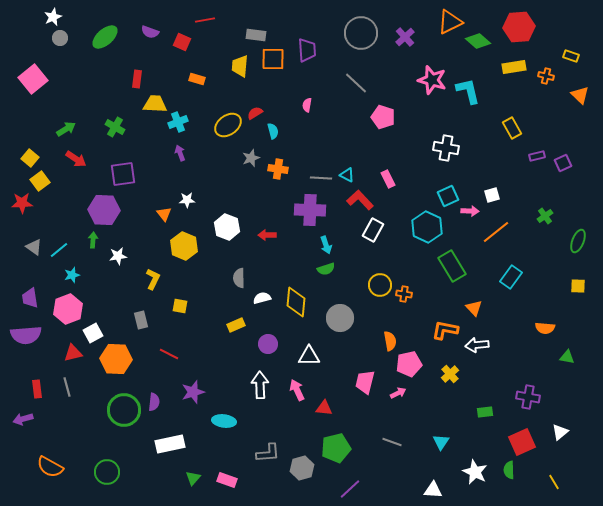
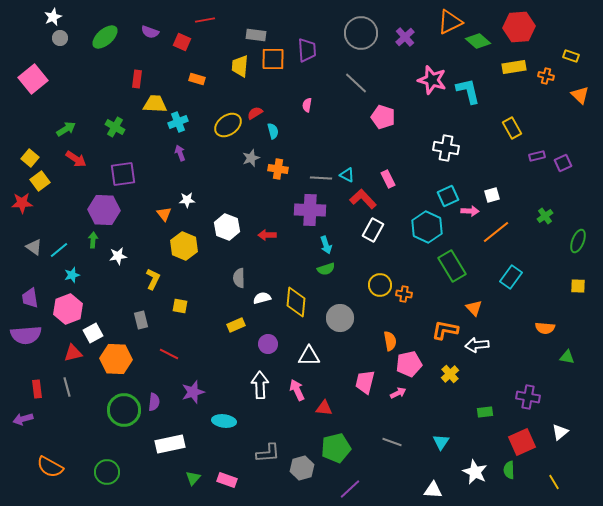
red L-shape at (360, 200): moved 3 px right, 1 px up
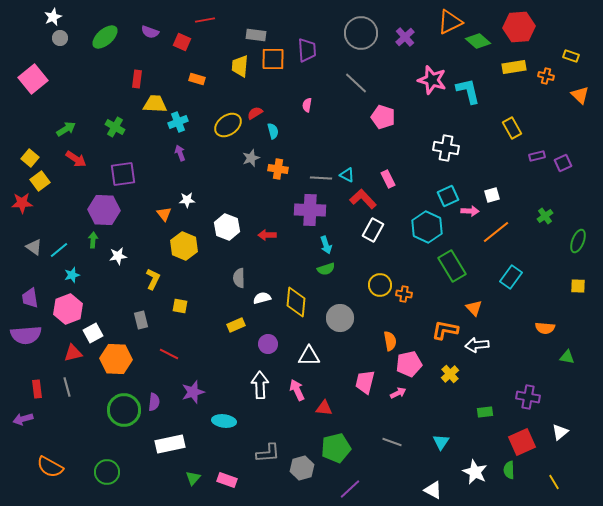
white triangle at (433, 490): rotated 24 degrees clockwise
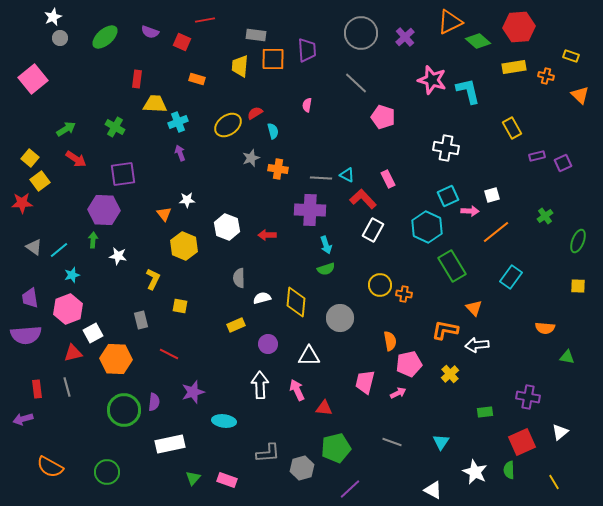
white star at (118, 256): rotated 18 degrees clockwise
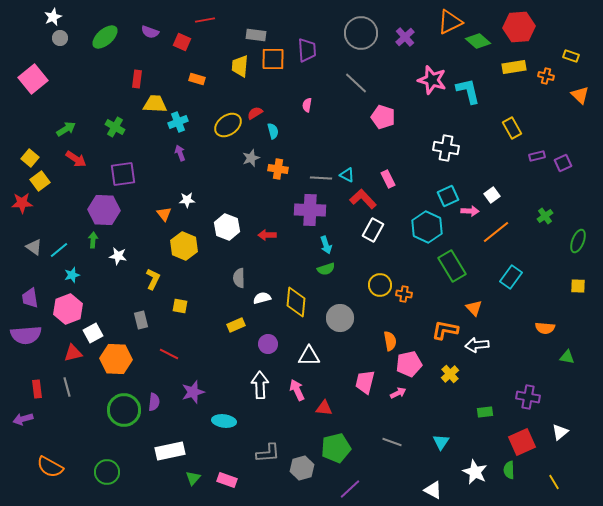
white square at (492, 195): rotated 21 degrees counterclockwise
white rectangle at (170, 444): moved 7 px down
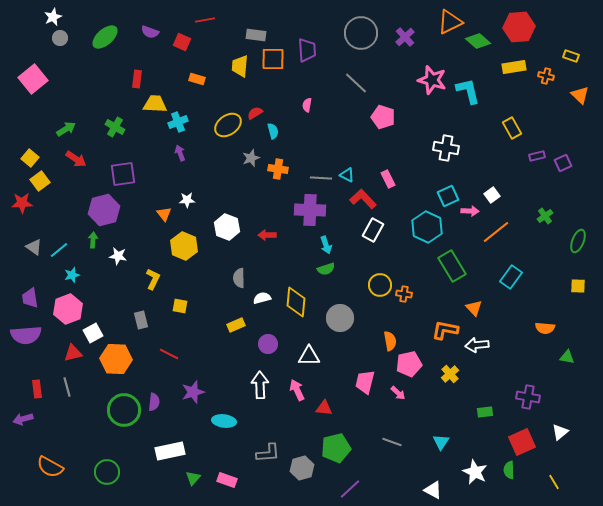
purple hexagon at (104, 210): rotated 16 degrees counterclockwise
pink arrow at (398, 393): rotated 70 degrees clockwise
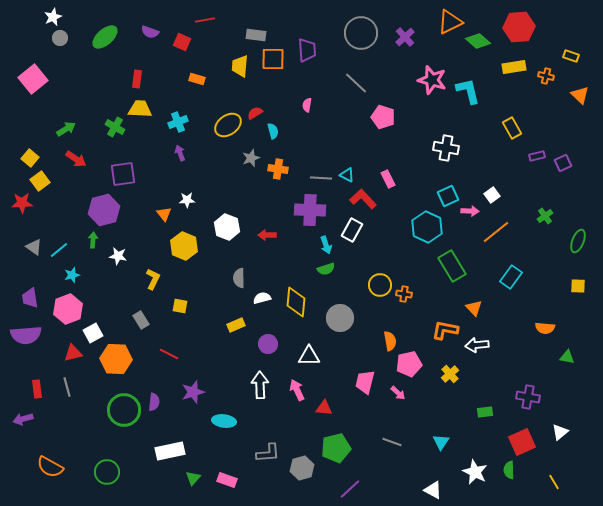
yellow trapezoid at (155, 104): moved 15 px left, 5 px down
white rectangle at (373, 230): moved 21 px left
gray rectangle at (141, 320): rotated 18 degrees counterclockwise
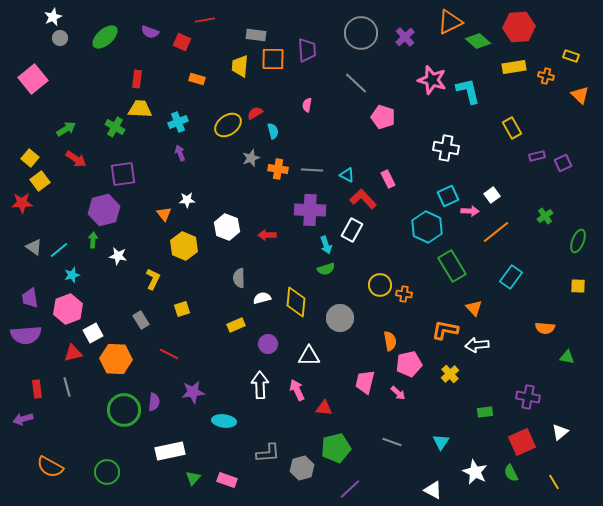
gray line at (321, 178): moved 9 px left, 8 px up
yellow square at (180, 306): moved 2 px right, 3 px down; rotated 28 degrees counterclockwise
purple star at (193, 392): rotated 10 degrees clockwise
green semicircle at (509, 470): moved 2 px right, 3 px down; rotated 24 degrees counterclockwise
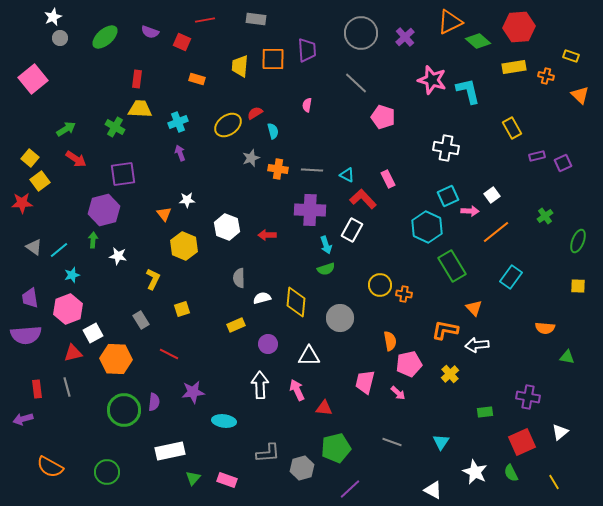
gray rectangle at (256, 35): moved 16 px up
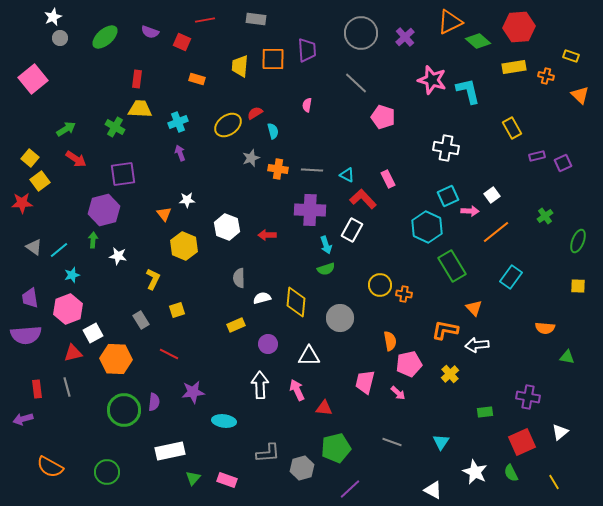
yellow square at (182, 309): moved 5 px left, 1 px down
